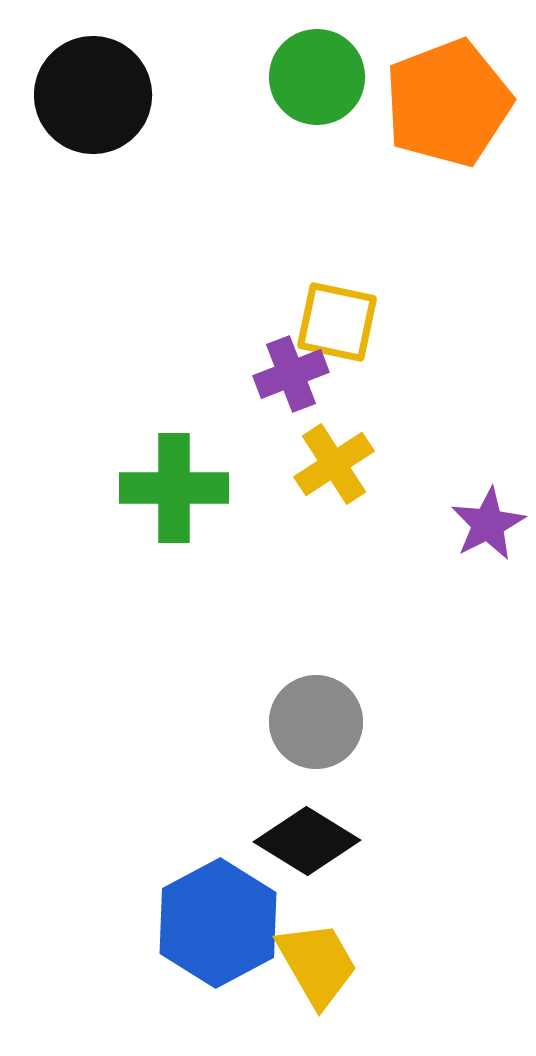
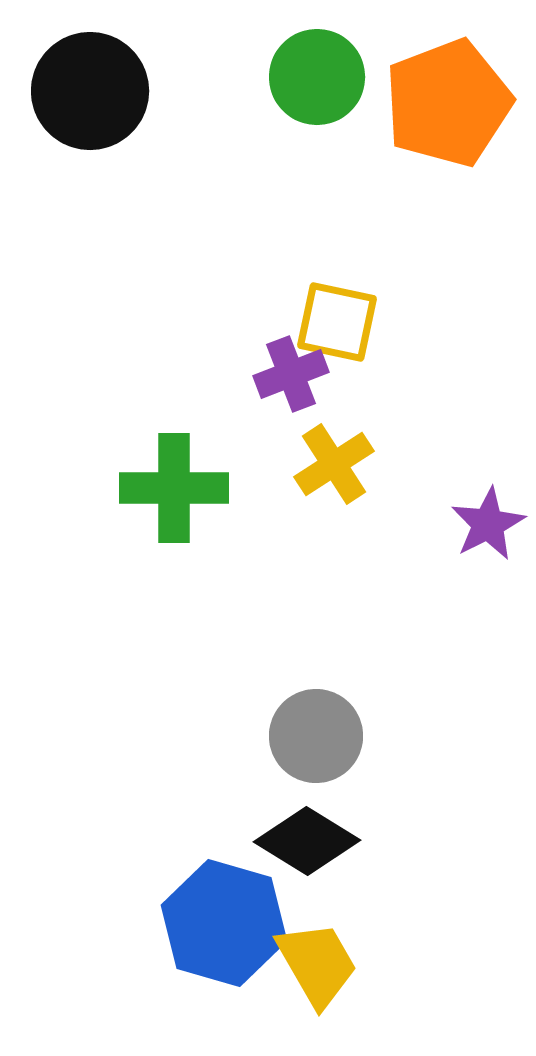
black circle: moved 3 px left, 4 px up
gray circle: moved 14 px down
blue hexagon: moved 6 px right; rotated 16 degrees counterclockwise
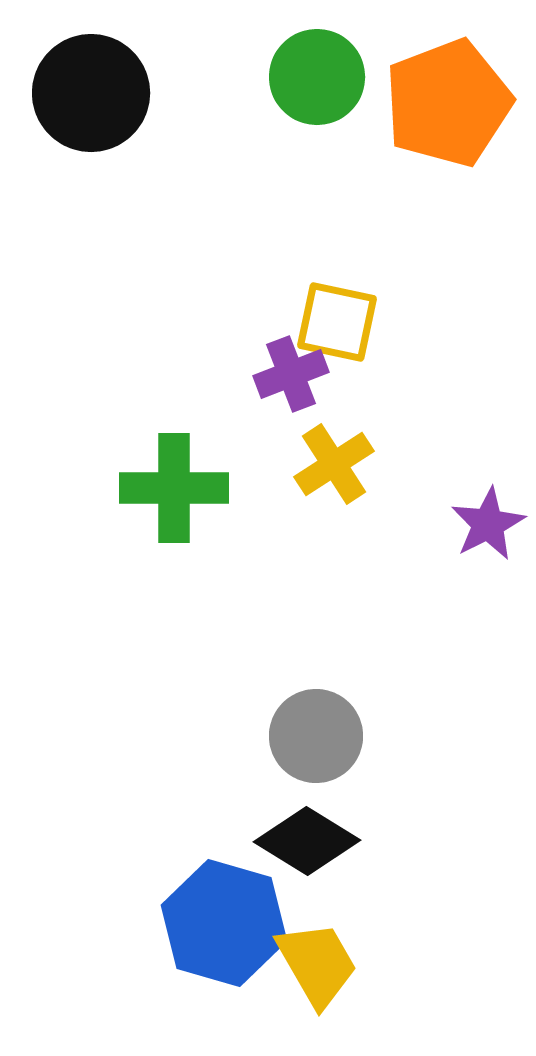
black circle: moved 1 px right, 2 px down
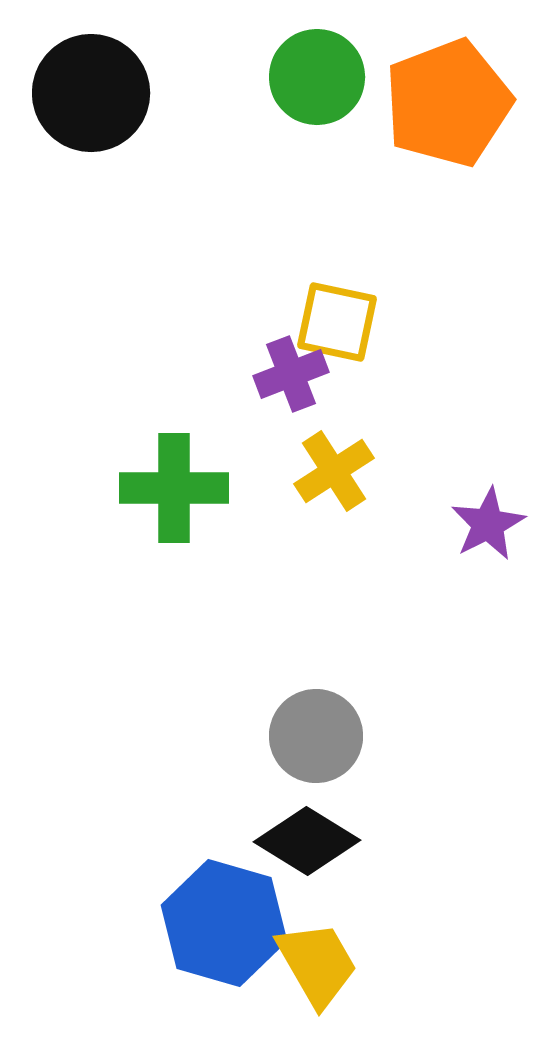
yellow cross: moved 7 px down
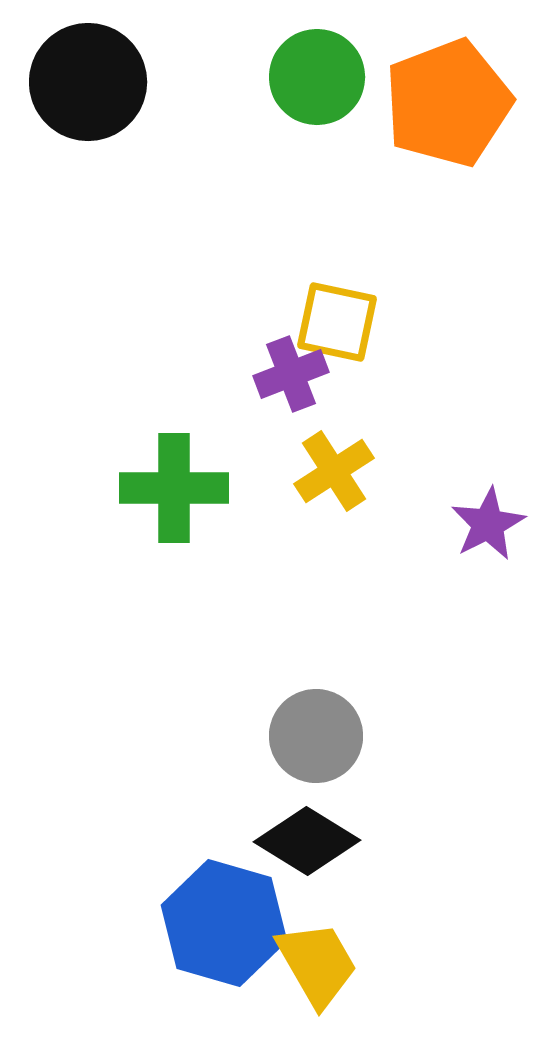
black circle: moved 3 px left, 11 px up
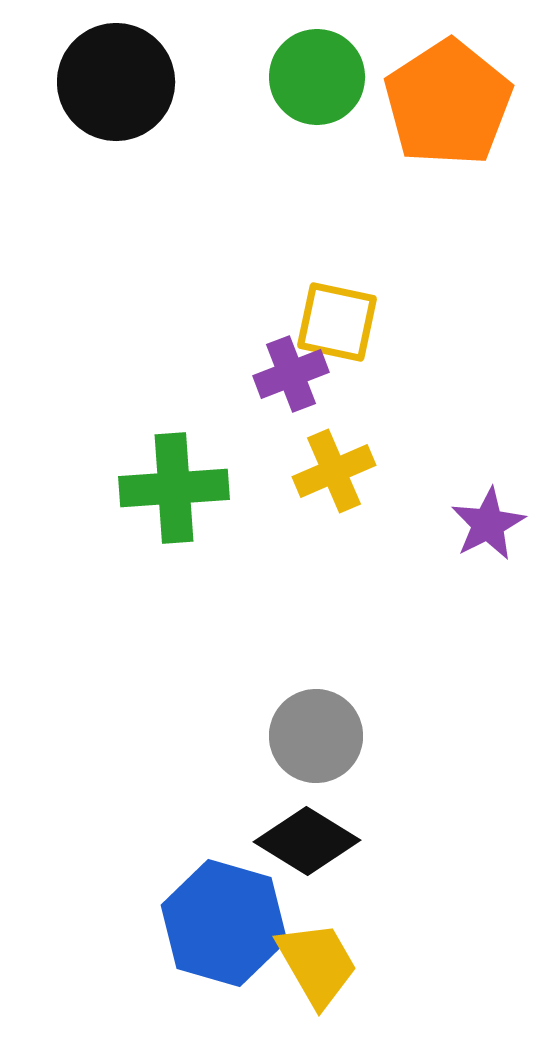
black circle: moved 28 px right
orange pentagon: rotated 12 degrees counterclockwise
yellow cross: rotated 10 degrees clockwise
green cross: rotated 4 degrees counterclockwise
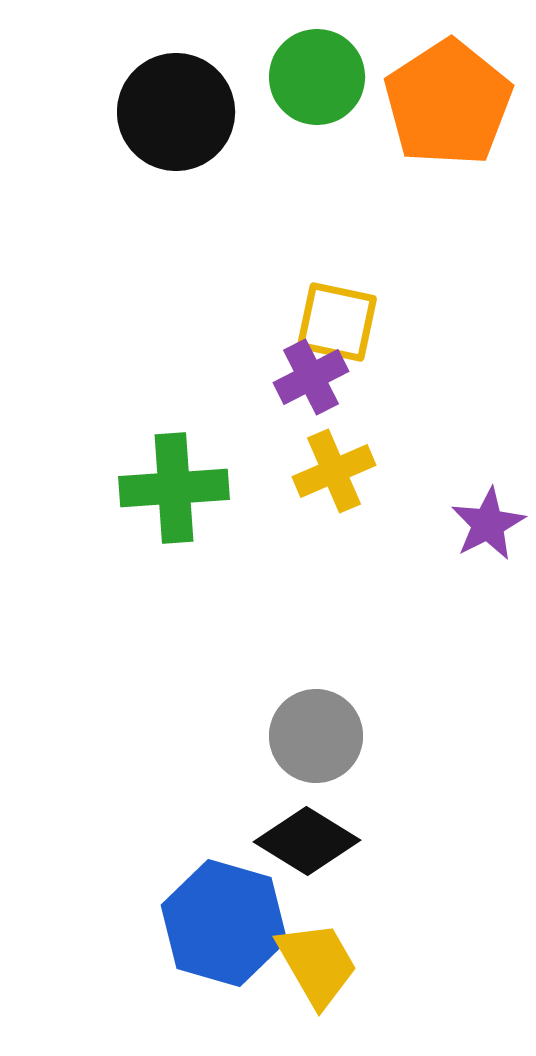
black circle: moved 60 px right, 30 px down
purple cross: moved 20 px right, 3 px down; rotated 6 degrees counterclockwise
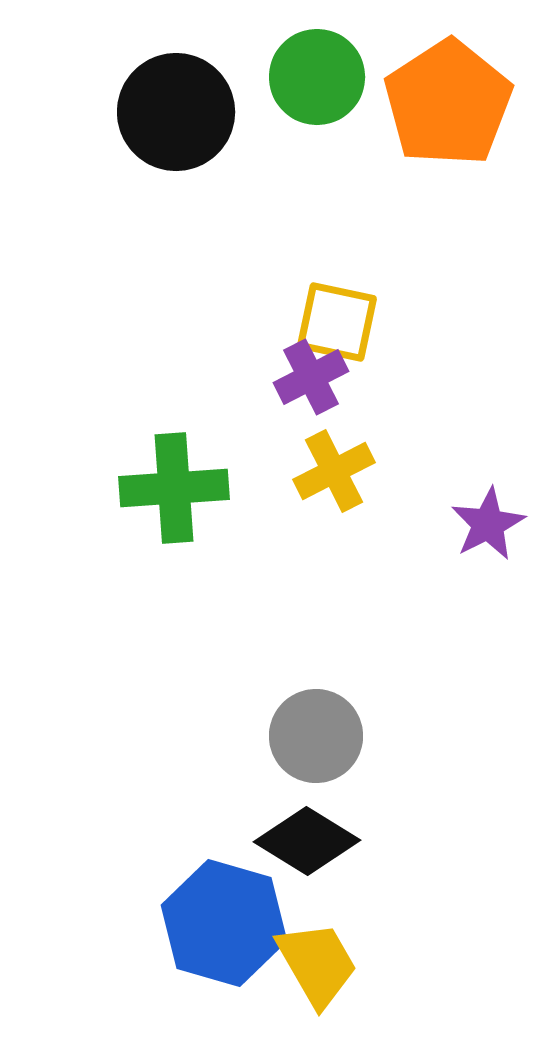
yellow cross: rotated 4 degrees counterclockwise
